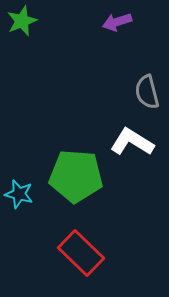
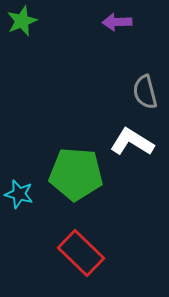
purple arrow: rotated 16 degrees clockwise
gray semicircle: moved 2 px left
green pentagon: moved 2 px up
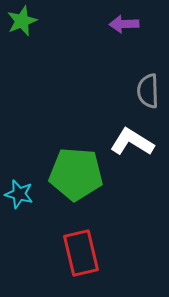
purple arrow: moved 7 px right, 2 px down
gray semicircle: moved 3 px right, 1 px up; rotated 12 degrees clockwise
red rectangle: rotated 33 degrees clockwise
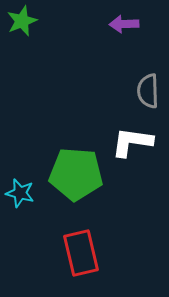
white L-shape: rotated 24 degrees counterclockwise
cyan star: moved 1 px right, 1 px up
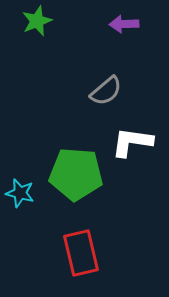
green star: moved 15 px right
gray semicircle: moved 42 px left; rotated 128 degrees counterclockwise
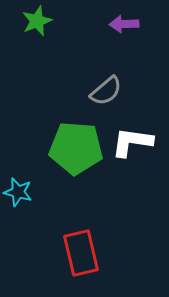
green pentagon: moved 26 px up
cyan star: moved 2 px left, 1 px up
